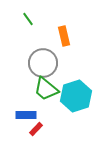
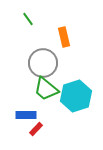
orange rectangle: moved 1 px down
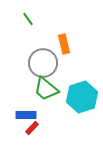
orange rectangle: moved 7 px down
cyan hexagon: moved 6 px right, 1 px down
red rectangle: moved 4 px left, 1 px up
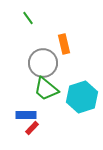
green line: moved 1 px up
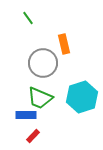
green trapezoid: moved 6 px left, 9 px down; rotated 16 degrees counterclockwise
red rectangle: moved 1 px right, 8 px down
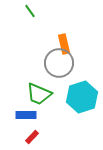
green line: moved 2 px right, 7 px up
gray circle: moved 16 px right
green trapezoid: moved 1 px left, 4 px up
red rectangle: moved 1 px left, 1 px down
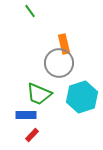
red rectangle: moved 2 px up
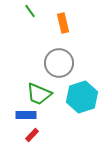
orange rectangle: moved 1 px left, 21 px up
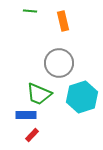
green line: rotated 48 degrees counterclockwise
orange rectangle: moved 2 px up
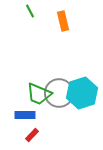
green line: rotated 56 degrees clockwise
gray circle: moved 30 px down
cyan hexagon: moved 4 px up
blue rectangle: moved 1 px left
